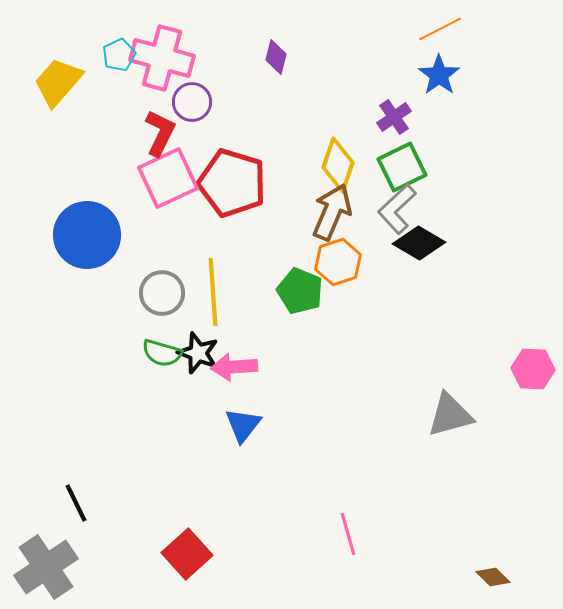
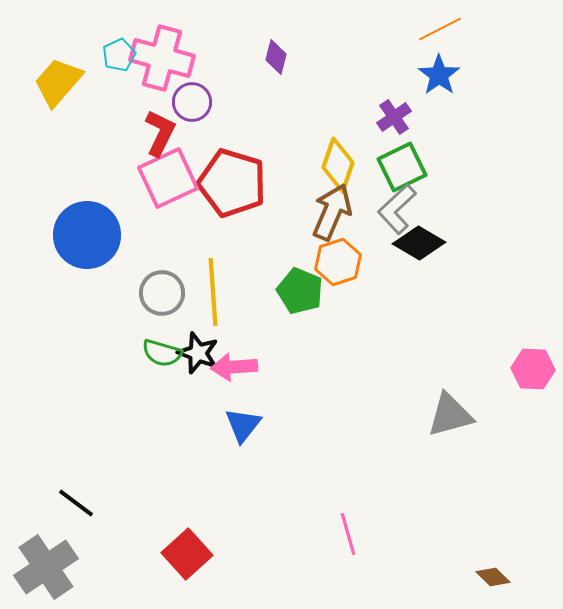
black line: rotated 27 degrees counterclockwise
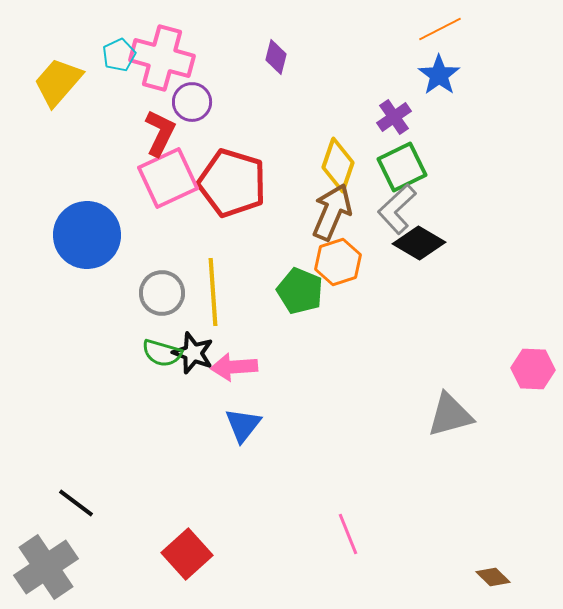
black star: moved 5 px left
pink line: rotated 6 degrees counterclockwise
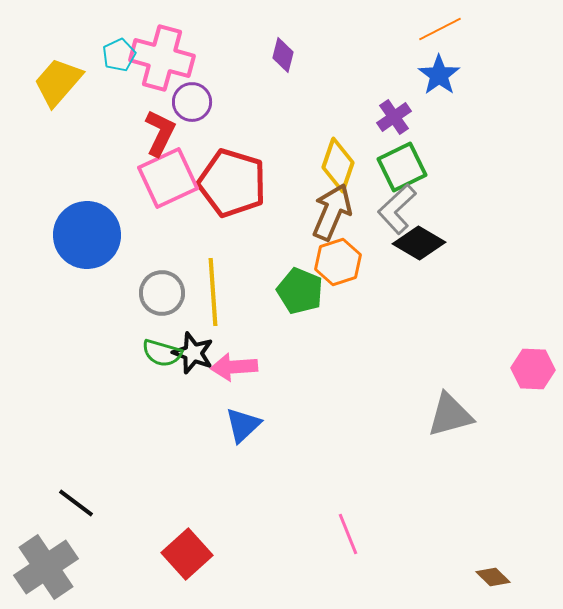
purple diamond: moved 7 px right, 2 px up
blue triangle: rotated 9 degrees clockwise
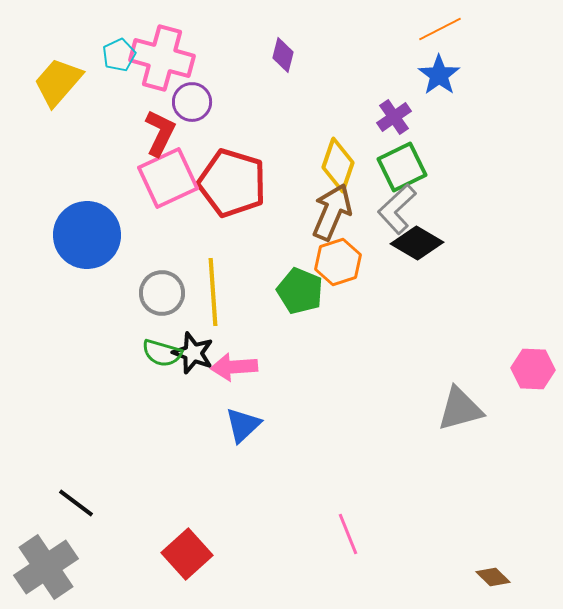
black diamond: moved 2 px left
gray triangle: moved 10 px right, 6 px up
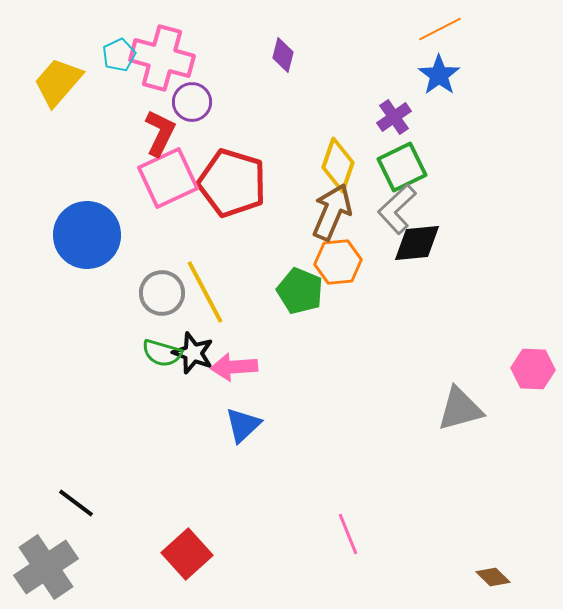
black diamond: rotated 36 degrees counterclockwise
orange hexagon: rotated 12 degrees clockwise
yellow line: moved 8 px left; rotated 24 degrees counterclockwise
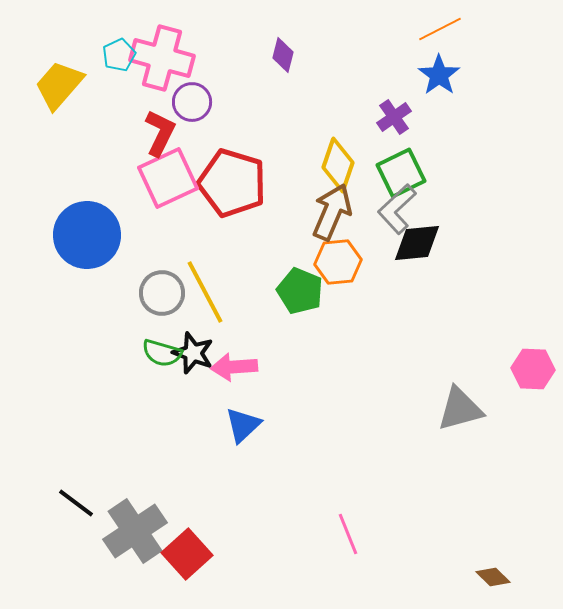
yellow trapezoid: moved 1 px right, 3 px down
green square: moved 1 px left, 6 px down
gray cross: moved 89 px right, 36 px up
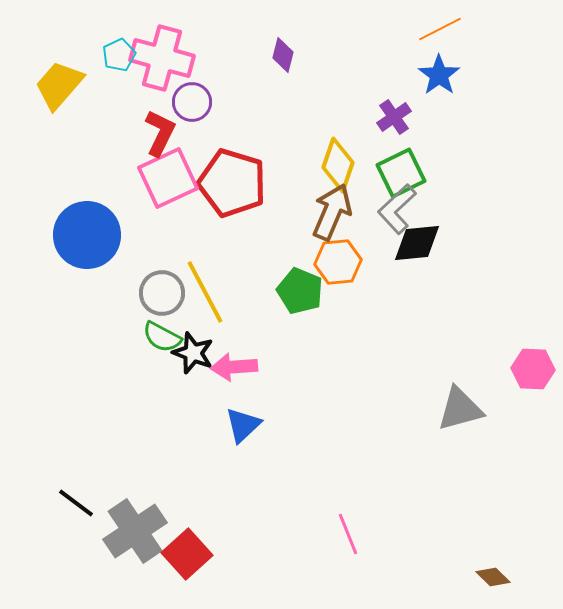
green semicircle: moved 16 px up; rotated 12 degrees clockwise
